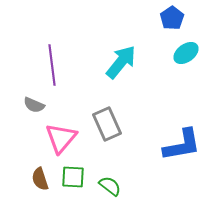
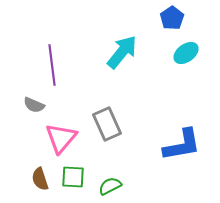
cyan arrow: moved 1 px right, 10 px up
green semicircle: rotated 65 degrees counterclockwise
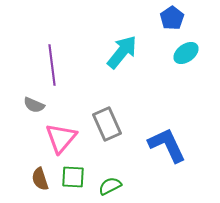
blue L-shape: moved 15 px left; rotated 105 degrees counterclockwise
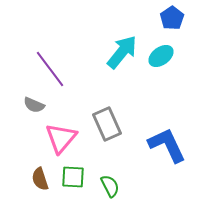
cyan ellipse: moved 25 px left, 3 px down
purple line: moved 2 px left, 4 px down; rotated 30 degrees counterclockwise
green semicircle: rotated 90 degrees clockwise
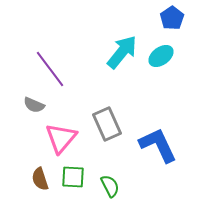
blue L-shape: moved 9 px left
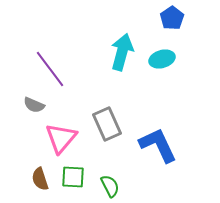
cyan arrow: rotated 24 degrees counterclockwise
cyan ellipse: moved 1 px right, 3 px down; rotated 20 degrees clockwise
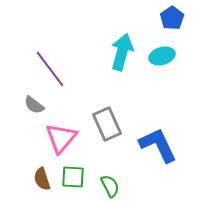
cyan ellipse: moved 3 px up
gray semicircle: rotated 15 degrees clockwise
brown semicircle: moved 2 px right
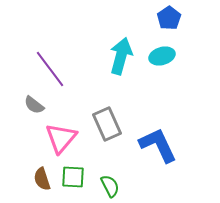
blue pentagon: moved 3 px left
cyan arrow: moved 1 px left, 4 px down
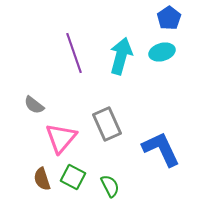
cyan ellipse: moved 4 px up
purple line: moved 24 px right, 16 px up; rotated 18 degrees clockwise
blue L-shape: moved 3 px right, 4 px down
green square: rotated 25 degrees clockwise
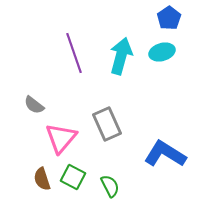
blue L-shape: moved 4 px right, 5 px down; rotated 33 degrees counterclockwise
